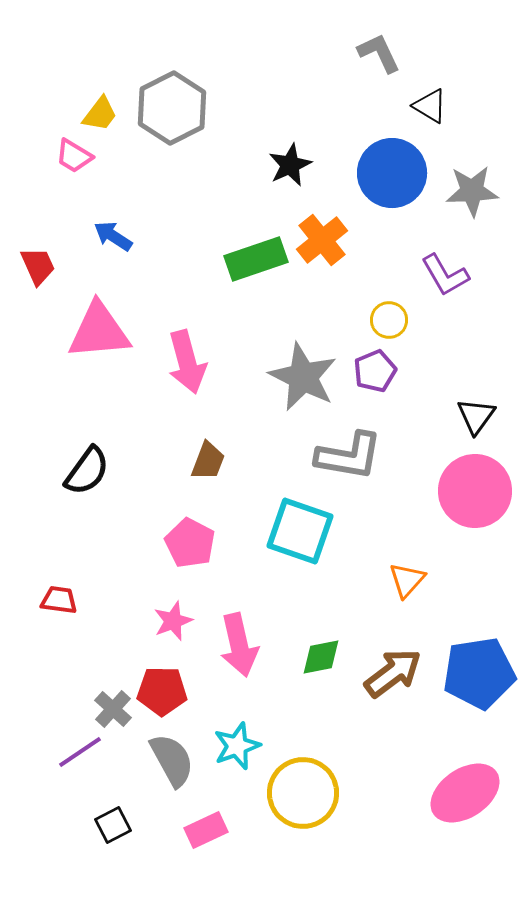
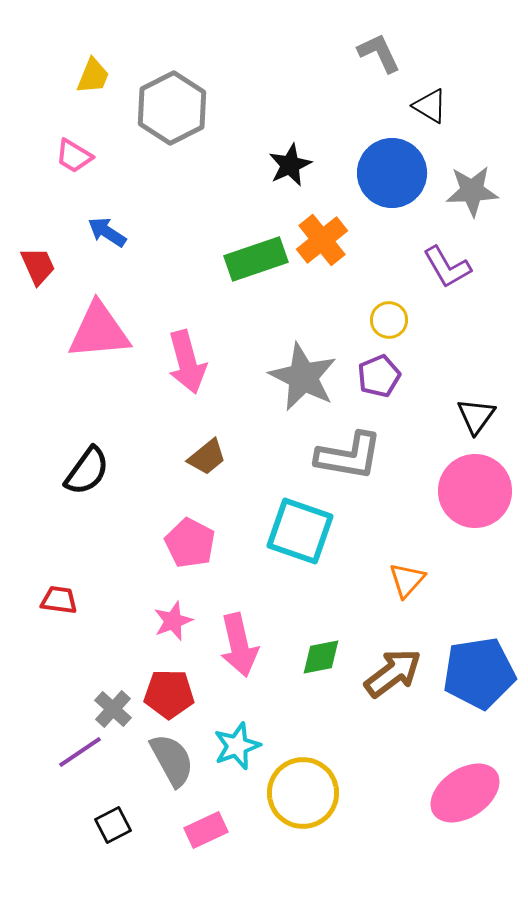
yellow trapezoid at (100, 114): moved 7 px left, 38 px up; rotated 15 degrees counterclockwise
blue arrow at (113, 236): moved 6 px left, 4 px up
purple L-shape at (445, 275): moved 2 px right, 8 px up
purple pentagon at (375, 371): moved 4 px right, 5 px down
brown trapezoid at (208, 461): moved 1 px left, 4 px up; rotated 30 degrees clockwise
red pentagon at (162, 691): moved 7 px right, 3 px down
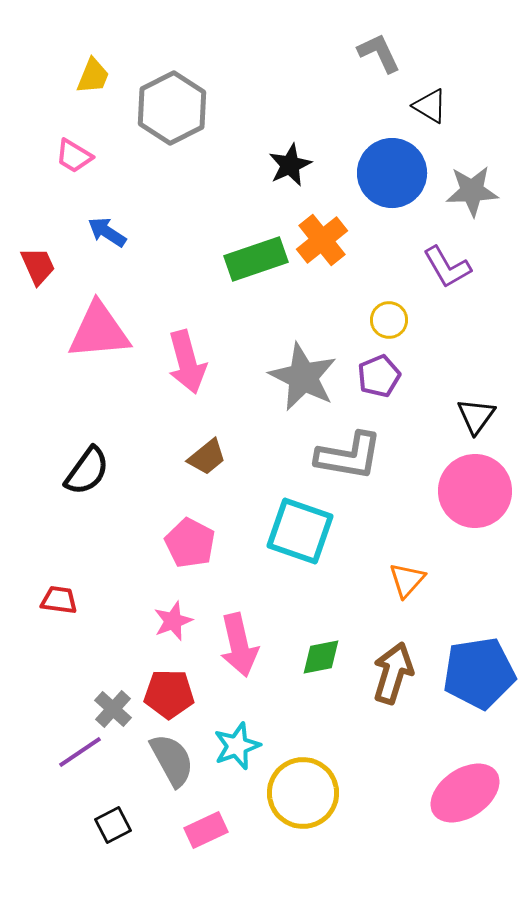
brown arrow at (393, 673): rotated 36 degrees counterclockwise
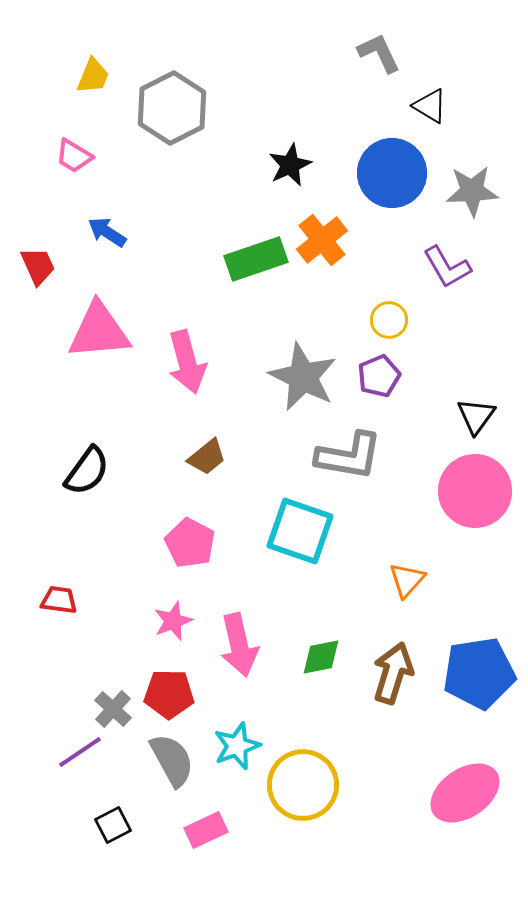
yellow circle at (303, 793): moved 8 px up
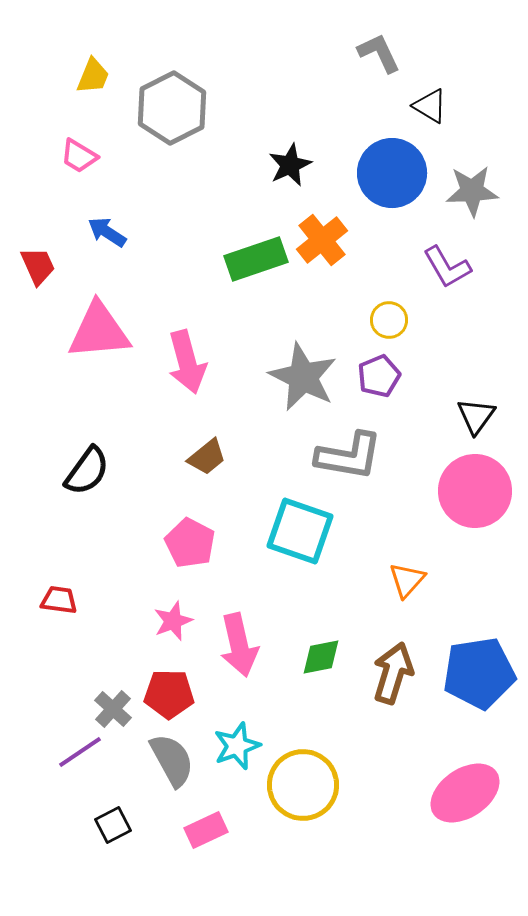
pink trapezoid at (74, 156): moved 5 px right
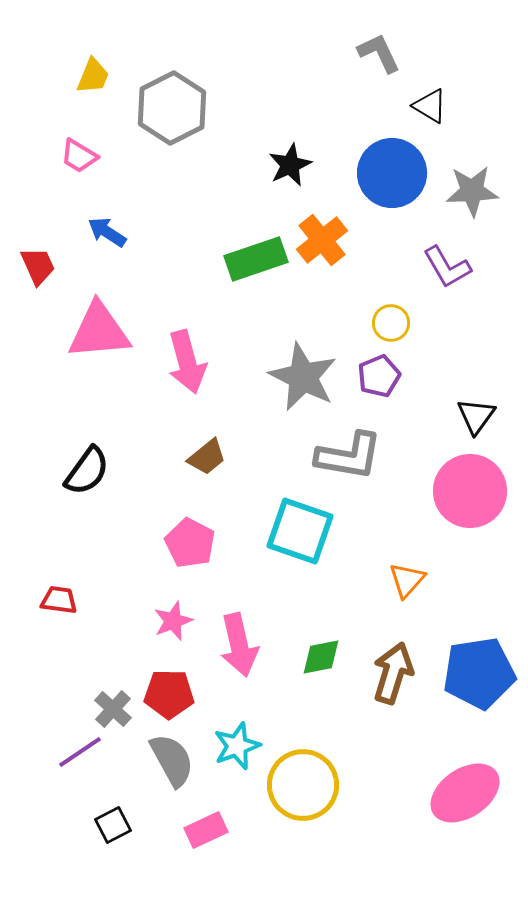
yellow circle at (389, 320): moved 2 px right, 3 px down
pink circle at (475, 491): moved 5 px left
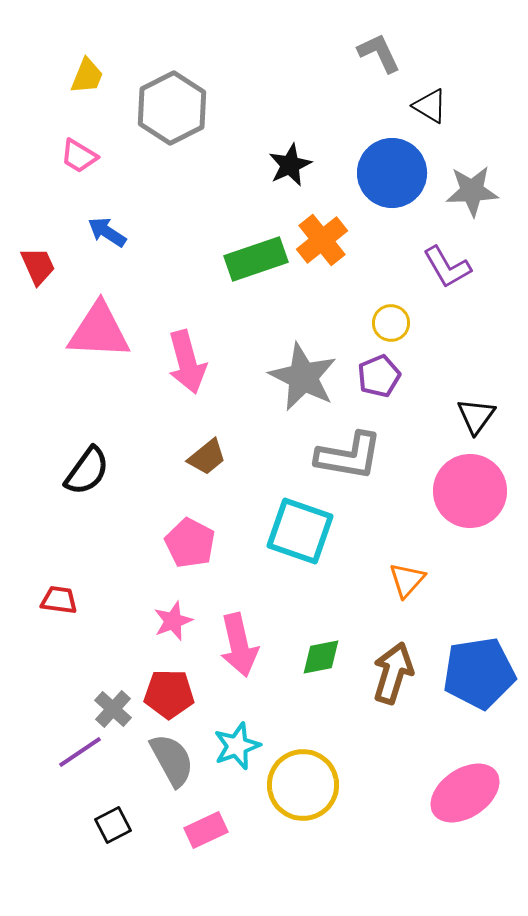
yellow trapezoid at (93, 76): moved 6 px left
pink triangle at (99, 331): rotated 8 degrees clockwise
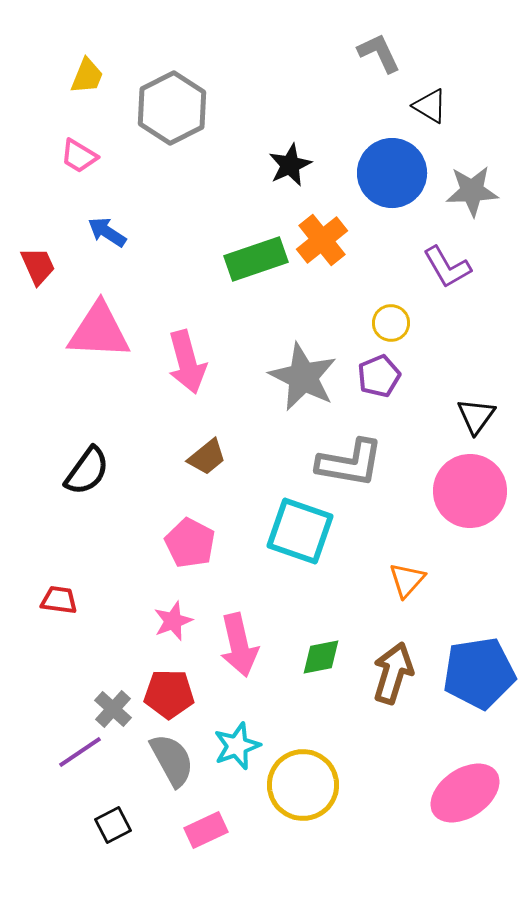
gray L-shape at (349, 456): moved 1 px right, 7 px down
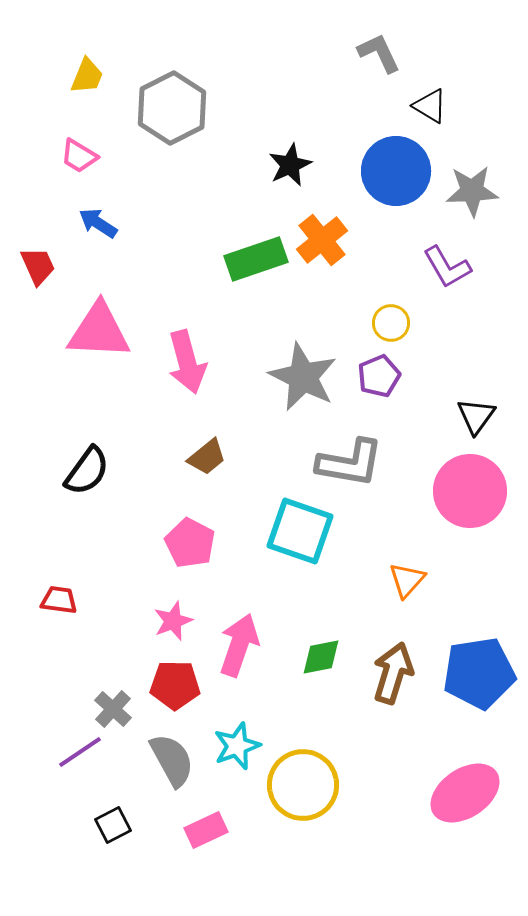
blue circle at (392, 173): moved 4 px right, 2 px up
blue arrow at (107, 232): moved 9 px left, 9 px up
pink arrow at (239, 645): rotated 148 degrees counterclockwise
red pentagon at (169, 694): moved 6 px right, 9 px up
